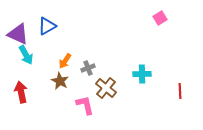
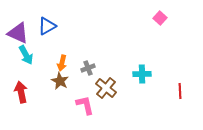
pink square: rotated 16 degrees counterclockwise
purple triangle: moved 1 px up
orange arrow: moved 3 px left, 2 px down; rotated 21 degrees counterclockwise
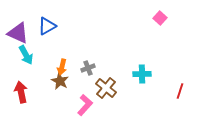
orange arrow: moved 4 px down
red line: rotated 21 degrees clockwise
pink L-shape: rotated 55 degrees clockwise
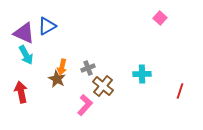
purple triangle: moved 6 px right
brown star: moved 3 px left, 2 px up
brown cross: moved 3 px left, 2 px up
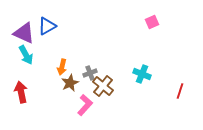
pink square: moved 8 px left, 4 px down; rotated 24 degrees clockwise
gray cross: moved 2 px right, 5 px down
cyan cross: rotated 24 degrees clockwise
brown star: moved 13 px right, 4 px down; rotated 18 degrees clockwise
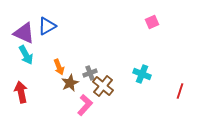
orange arrow: moved 3 px left; rotated 35 degrees counterclockwise
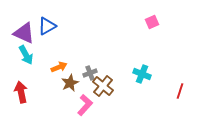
orange arrow: rotated 91 degrees counterclockwise
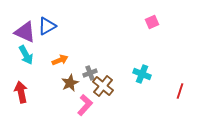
purple triangle: moved 1 px right, 1 px up
orange arrow: moved 1 px right, 7 px up
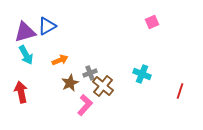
purple triangle: rotated 40 degrees counterclockwise
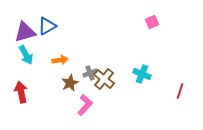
orange arrow: rotated 14 degrees clockwise
brown cross: moved 1 px right, 7 px up
